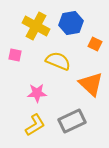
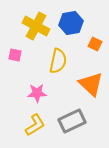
yellow semicircle: rotated 80 degrees clockwise
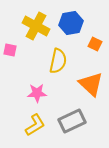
pink square: moved 5 px left, 5 px up
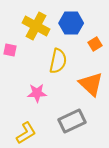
blue hexagon: rotated 10 degrees clockwise
orange square: rotated 32 degrees clockwise
yellow L-shape: moved 9 px left, 8 px down
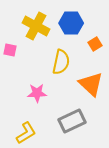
yellow semicircle: moved 3 px right, 1 px down
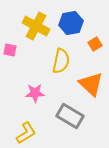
blue hexagon: rotated 10 degrees counterclockwise
yellow semicircle: moved 1 px up
pink star: moved 2 px left
gray rectangle: moved 2 px left, 5 px up; rotated 56 degrees clockwise
